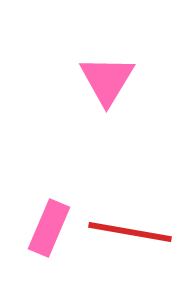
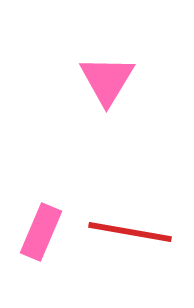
pink rectangle: moved 8 px left, 4 px down
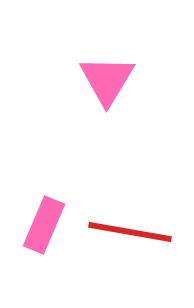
pink rectangle: moved 3 px right, 7 px up
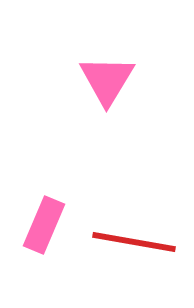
red line: moved 4 px right, 10 px down
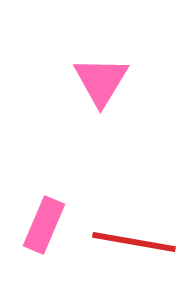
pink triangle: moved 6 px left, 1 px down
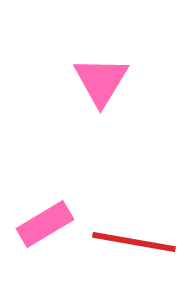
pink rectangle: moved 1 px right, 1 px up; rotated 36 degrees clockwise
